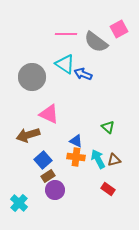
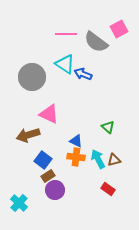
blue square: rotated 12 degrees counterclockwise
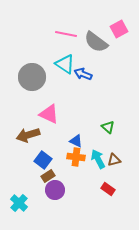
pink line: rotated 10 degrees clockwise
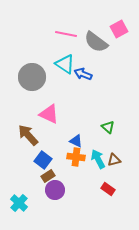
brown arrow: rotated 65 degrees clockwise
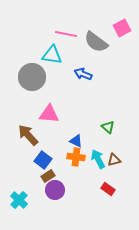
pink square: moved 3 px right, 1 px up
cyan triangle: moved 13 px left, 9 px up; rotated 25 degrees counterclockwise
pink triangle: rotated 20 degrees counterclockwise
cyan cross: moved 3 px up
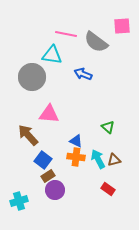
pink square: moved 2 px up; rotated 24 degrees clockwise
cyan cross: moved 1 px down; rotated 30 degrees clockwise
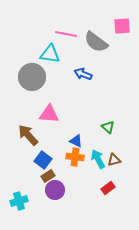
cyan triangle: moved 2 px left, 1 px up
orange cross: moved 1 px left
red rectangle: moved 1 px up; rotated 72 degrees counterclockwise
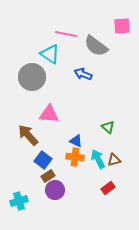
gray semicircle: moved 4 px down
cyan triangle: rotated 25 degrees clockwise
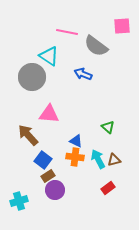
pink line: moved 1 px right, 2 px up
cyan triangle: moved 1 px left, 2 px down
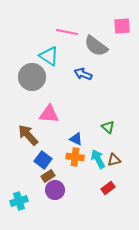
blue triangle: moved 2 px up
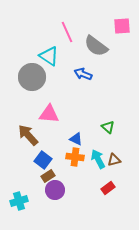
pink line: rotated 55 degrees clockwise
